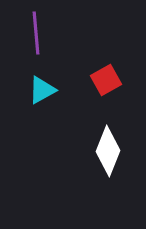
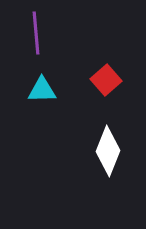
red square: rotated 12 degrees counterclockwise
cyan triangle: rotated 28 degrees clockwise
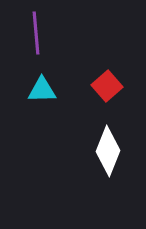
red square: moved 1 px right, 6 px down
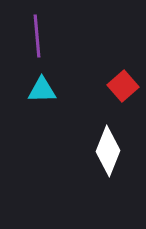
purple line: moved 1 px right, 3 px down
red square: moved 16 px right
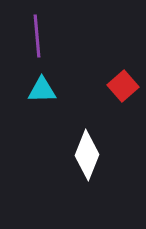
white diamond: moved 21 px left, 4 px down
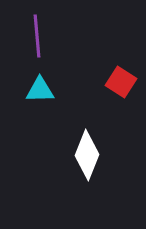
red square: moved 2 px left, 4 px up; rotated 16 degrees counterclockwise
cyan triangle: moved 2 px left
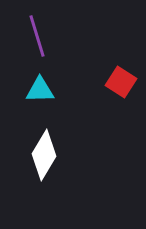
purple line: rotated 12 degrees counterclockwise
white diamond: moved 43 px left; rotated 9 degrees clockwise
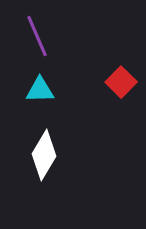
purple line: rotated 6 degrees counterclockwise
red square: rotated 12 degrees clockwise
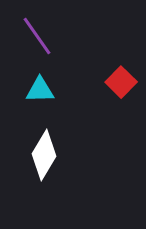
purple line: rotated 12 degrees counterclockwise
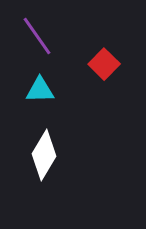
red square: moved 17 px left, 18 px up
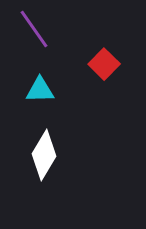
purple line: moved 3 px left, 7 px up
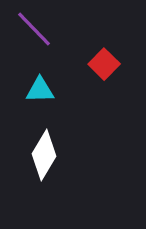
purple line: rotated 9 degrees counterclockwise
